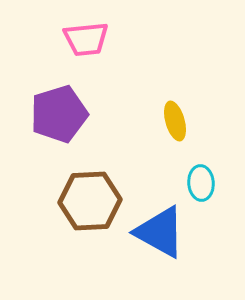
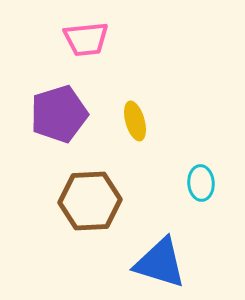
yellow ellipse: moved 40 px left
blue triangle: moved 31 px down; rotated 12 degrees counterclockwise
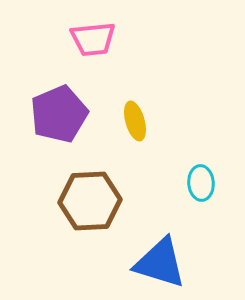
pink trapezoid: moved 7 px right
purple pentagon: rotated 6 degrees counterclockwise
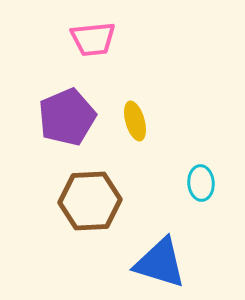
purple pentagon: moved 8 px right, 3 px down
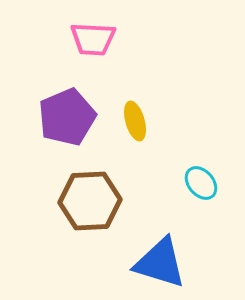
pink trapezoid: rotated 9 degrees clockwise
cyan ellipse: rotated 36 degrees counterclockwise
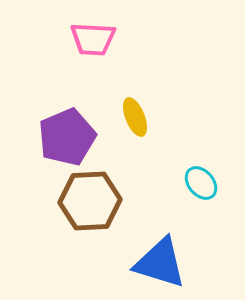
purple pentagon: moved 20 px down
yellow ellipse: moved 4 px up; rotated 6 degrees counterclockwise
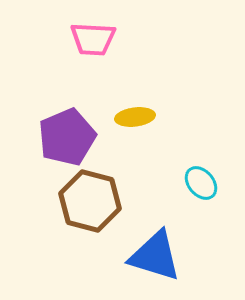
yellow ellipse: rotated 75 degrees counterclockwise
brown hexagon: rotated 18 degrees clockwise
blue triangle: moved 5 px left, 7 px up
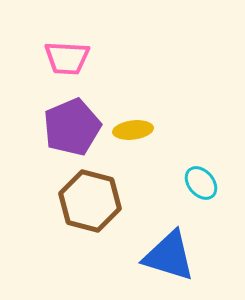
pink trapezoid: moved 26 px left, 19 px down
yellow ellipse: moved 2 px left, 13 px down
purple pentagon: moved 5 px right, 10 px up
blue triangle: moved 14 px right
